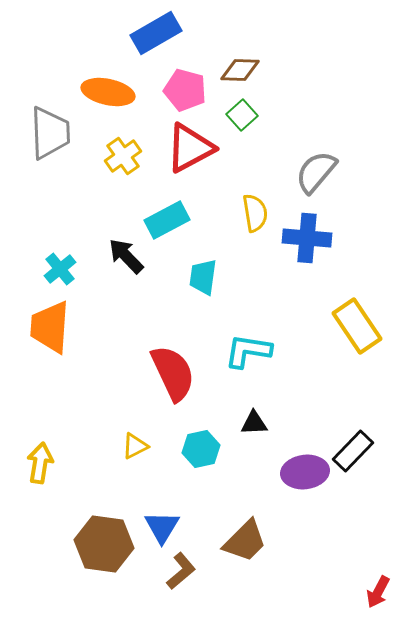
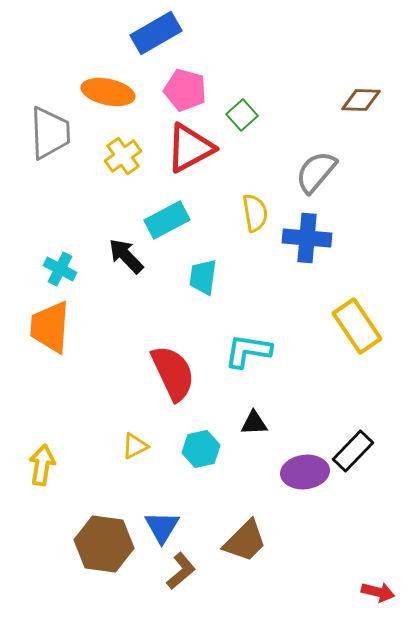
brown diamond: moved 121 px right, 30 px down
cyan cross: rotated 24 degrees counterclockwise
yellow arrow: moved 2 px right, 2 px down
red arrow: rotated 104 degrees counterclockwise
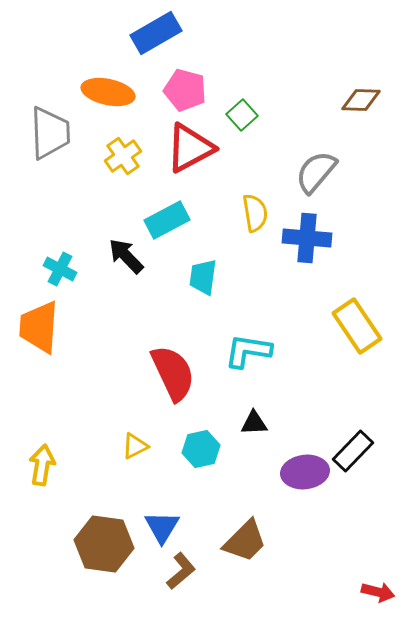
orange trapezoid: moved 11 px left
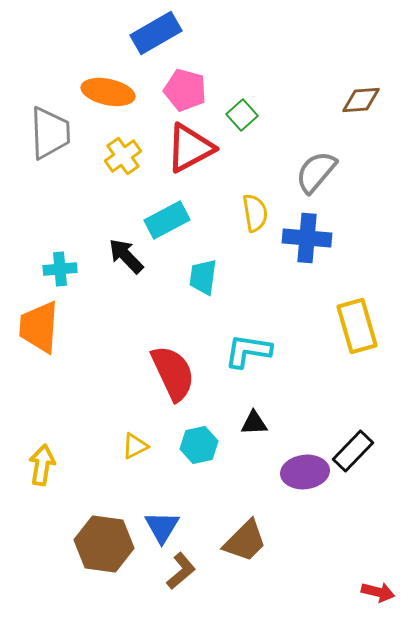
brown diamond: rotated 6 degrees counterclockwise
cyan cross: rotated 32 degrees counterclockwise
yellow rectangle: rotated 18 degrees clockwise
cyan hexagon: moved 2 px left, 4 px up
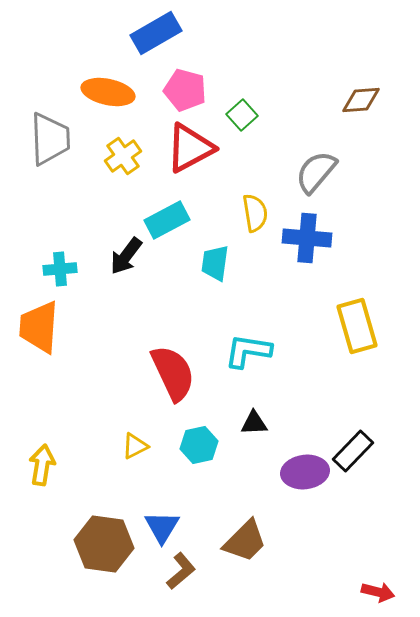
gray trapezoid: moved 6 px down
black arrow: rotated 99 degrees counterclockwise
cyan trapezoid: moved 12 px right, 14 px up
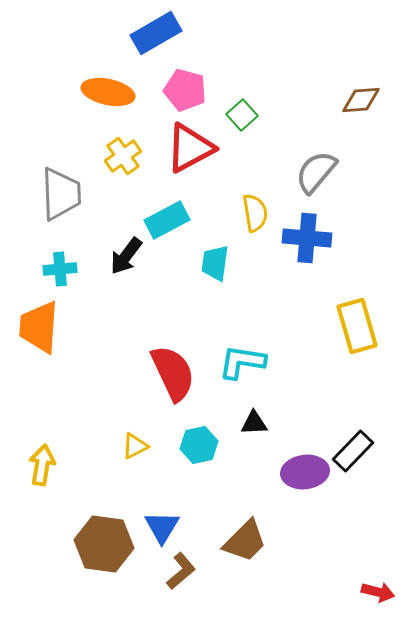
gray trapezoid: moved 11 px right, 55 px down
cyan L-shape: moved 6 px left, 11 px down
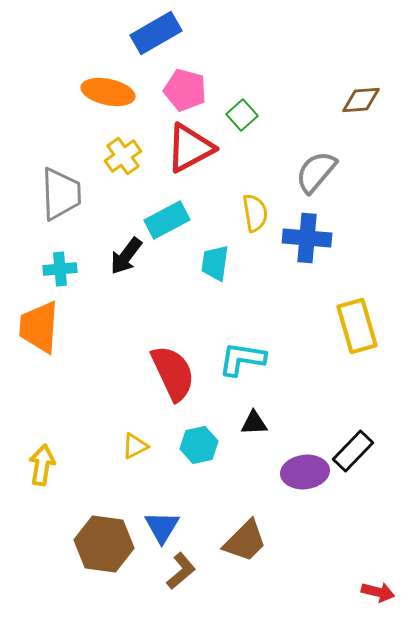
cyan L-shape: moved 3 px up
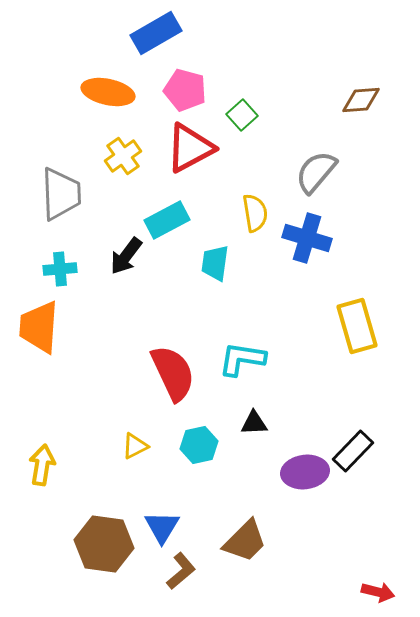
blue cross: rotated 12 degrees clockwise
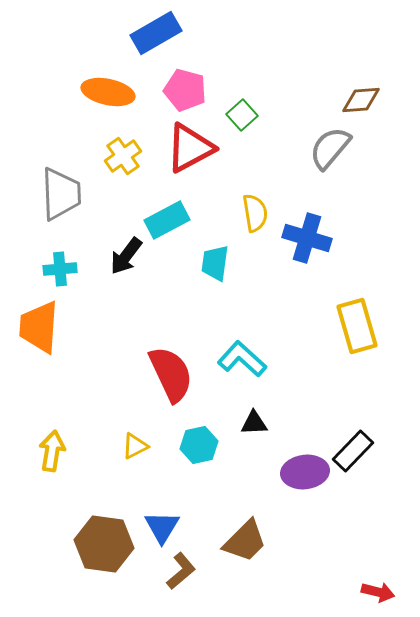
gray semicircle: moved 14 px right, 24 px up
cyan L-shape: rotated 33 degrees clockwise
red semicircle: moved 2 px left, 1 px down
yellow arrow: moved 10 px right, 14 px up
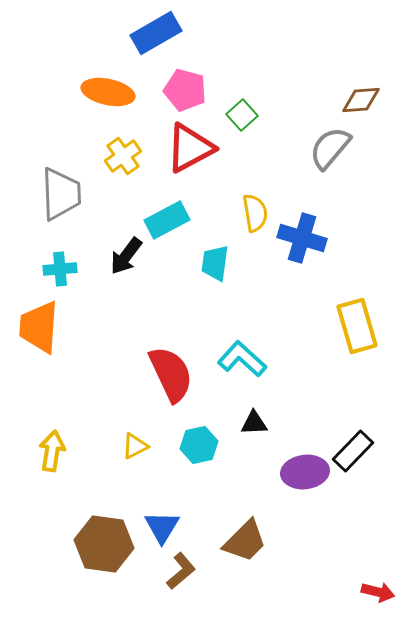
blue cross: moved 5 px left
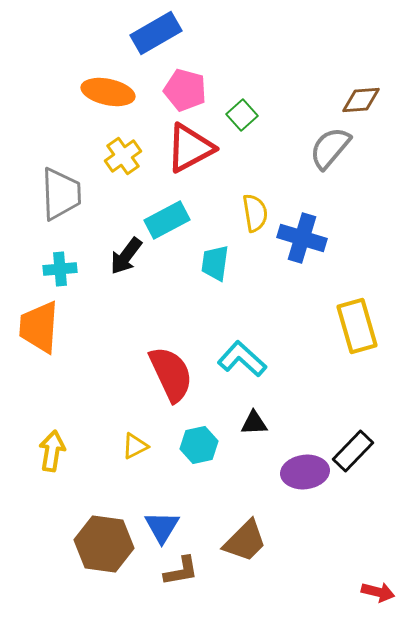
brown L-shape: rotated 30 degrees clockwise
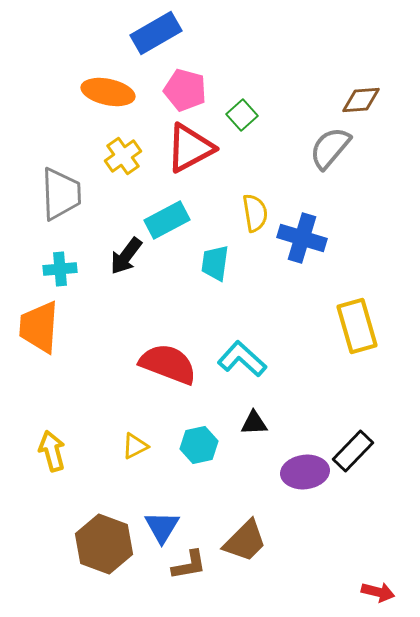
red semicircle: moved 3 px left, 10 px up; rotated 44 degrees counterclockwise
yellow arrow: rotated 24 degrees counterclockwise
brown hexagon: rotated 12 degrees clockwise
brown L-shape: moved 8 px right, 6 px up
